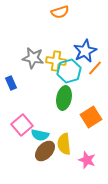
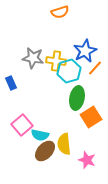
green ellipse: moved 13 px right
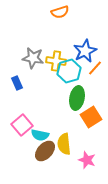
blue rectangle: moved 6 px right
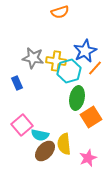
pink star: moved 1 px right, 2 px up; rotated 30 degrees clockwise
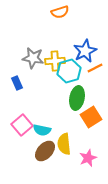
yellow cross: moved 1 px left; rotated 12 degrees counterclockwise
orange line: rotated 21 degrees clockwise
cyan semicircle: moved 2 px right, 5 px up
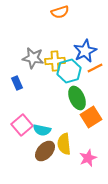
green ellipse: rotated 35 degrees counterclockwise
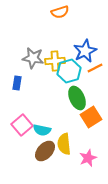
blue rectangle: rotated 32 degrees clockwise
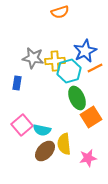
pink star: rotated 12 degrees clockwise
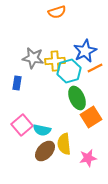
orange semicircle: moved 3 px left
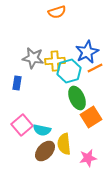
blue star: moved 2 px right, 1 px down
